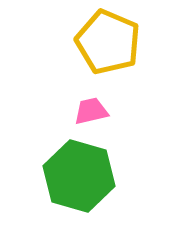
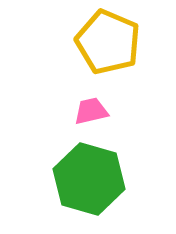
green hexagon: moved 10 px right, 3 px down
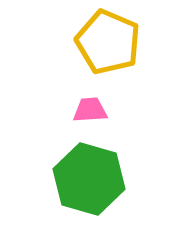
pink trapezoid: moved 1 px left, 1 px up; rotated 9 degrees clockwise
